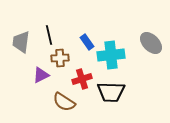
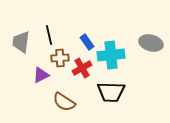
gray ellipse: rotated 30 degrees counterclockwise
red cross: moved 11 px up; rotated 12 degrees counterclockwise
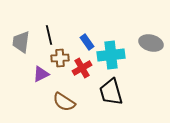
purple triangle: moved 1 px up
black trapezoid: rotated 72 degrees clockwise
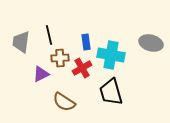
blue rectangle: moved 1 px left; rotated 28 degrees clockwise
cyan cross: rotated 16 degrees clockwise
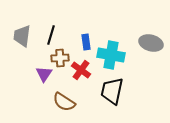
black line: moved 2 px right; rotated 30 degrees clockwise
gray trapezoid: moved 1 px right, 6 px up
red cross: moved 1 px left, 2 px down; rotated 24 degrees counterclockwise
purple triangle: moved 3 px right; rotated 30 degrees counterclockwise
black trapezoid: moved 1 px right, 1 px up; rotated 28 degrees clockwise
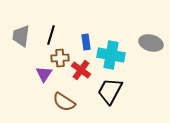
gray trapezoid: moved 1 px left
black trapezoid: moved 2 px left; rotated 16 degrees clockwise
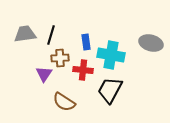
gray trapezoid: moved 4 px right, 2 px up; rotated 75 degrees clockwise
red cross: moved 2 px right; rotated 30 degrees counterclockwise
black trapezoid: moved 1 px up
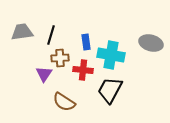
gray trapezoid: moved 3 px left, 2 px up
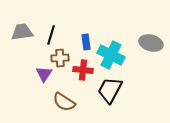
cyan cross: rotated 16 degrees clockwise
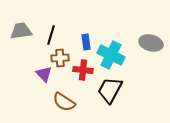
gray trapezoid: moved 1 px left, 1 px up
purple triangle: rotated 18 degrees counterclockwise
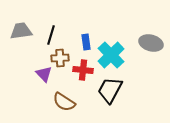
cyan cross: rotated 20 degrees clockwise
